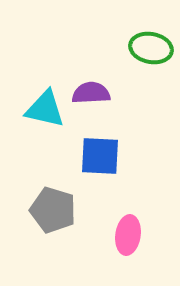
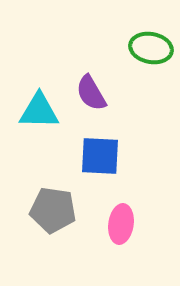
purple semicircle: rotated 117 degrees counterclockwise
cyan triangle: moved 6 px left, 2 px down; rotated 12 degrees counterclockwise
gray pentagon: rotated 9 degrees counterclockwise
pink ellipse: moved 7 px left, 11 px up
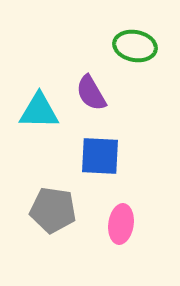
green ellipse: moved 16 px left, 2 px up
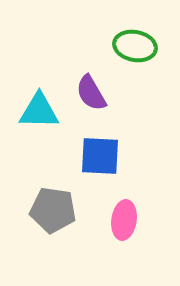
pink ellipse: moved 3 px right, 4 px up
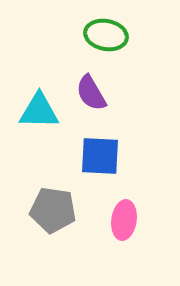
green ellipse: moved 29 px left, 11 px up
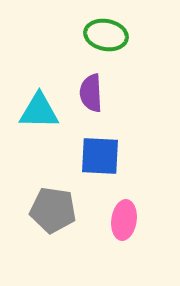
purple semicircle: rotated 27 degrees clockwise
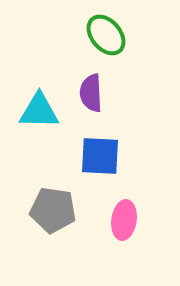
green ellipse: rotated 39 degrees clockwise
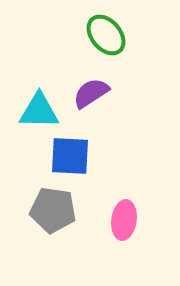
purple semicircle: rotated 60 degrees clockwise
blue square: moved 30 px left
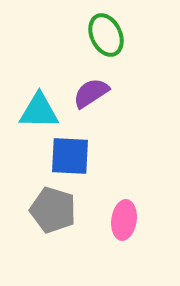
green ellipse: rotated 15 degrees clockwise
gray pentagon: rotated 9 degrees clockwise
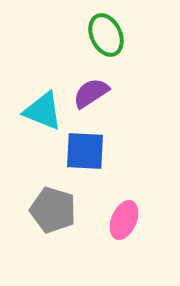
cyan triangle: moved 4 px right; rotated 21 degrees clockwise
blue square: moved 15 px right, 5 px up
pink ellipse: rotated 15 degrees clockwise
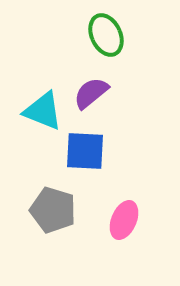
purple semicircle: rotated 6 degrees counterclockwise
